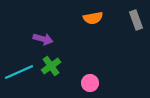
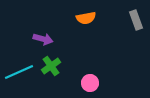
orange semicircle: moved 7 px left
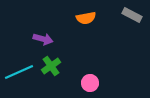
gray rectangle: moved 4 px left, 5 px up; rotated 42 degrees counterclockwise
